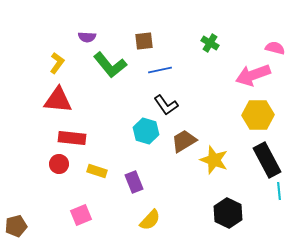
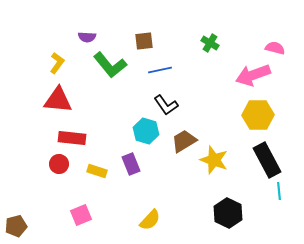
purple rectangle: moved 3 px left, 18 px up
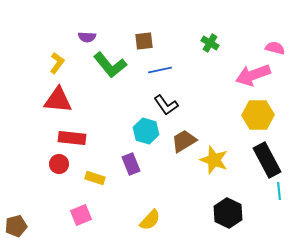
yellow rectangle: moved 2 px left, 7 px down
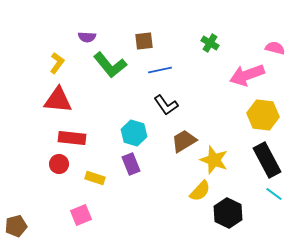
pink arrow: moved 6 px left
yellow hexagon: moved 5 px right; rotated 8 degrees clockwise
cyan hexagon: moved 12 px left, 2 px down
cyan line: moved 5 px left, 3 px down; rotated 48 degrees counterclockwise
yellow semicircle: moved 50 px right, 29 px up
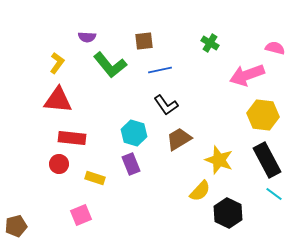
brown trapezoid: moved 5 px left, 2 px up
yellow star: moved 5 px right
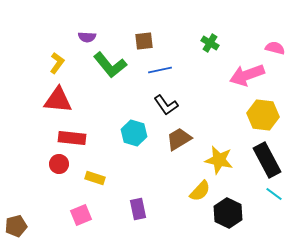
yellow star: rotated 8 degrees counterclockwise
purple rectangle: moved 7 px right, 45 px down; rotated 10 degrees clockwise
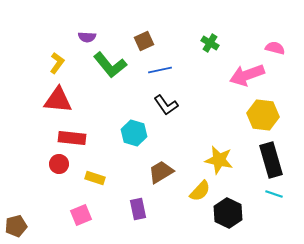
brown square: rotated 18 degrees counterclockwise
brown trapezoid: moved 18 px left, 33 px down
black rectangle: moved 4 px right; rotated 12 degrees clockwise
cyan line: rotated 18 degrees counterclockwise
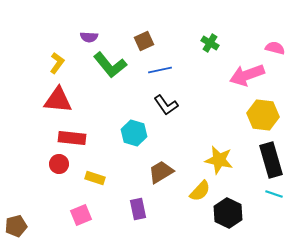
purple semicircle: moved 2 px right
